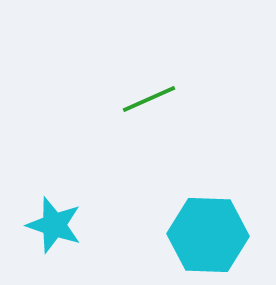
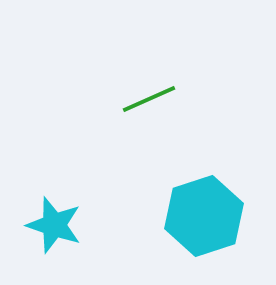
cyan hexagon: moved 4 px left, 19 px up; rotated 20 degrees counterclockwise
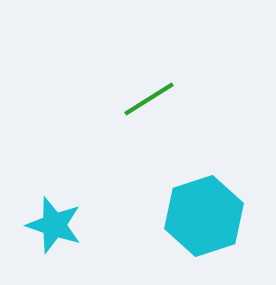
green line: rotated 8 degrees counterclockwise
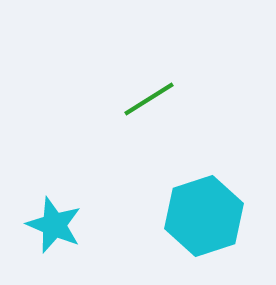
cyan star: rotated 4 degrees clockwise
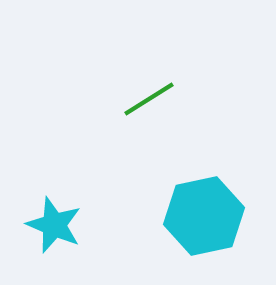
cyan hexagon: rotated 6 degrees clockwise
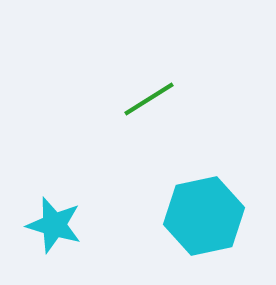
cyan star: rotated 6 degrees counterclockwise
